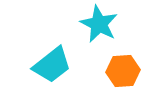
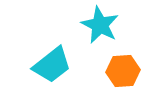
cyan star: moved 1 px right, 1 px down
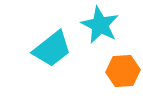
cyan trapezoid: moved 16 px up
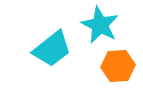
orange hexagon: moved 5 px left, 5 px up
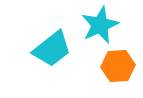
cyan star: rotated 21 degrees clockwise
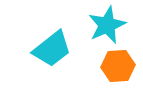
cyan star: moved 7 px right
